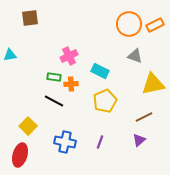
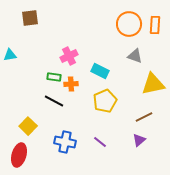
orange rectangle: rotated 60 degrees counterclockwise
purple line: rotated 72 degrees counterclockwise
red ellipse: moved 1 px left
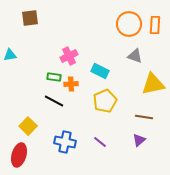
brown line: rotated 36 degrees clockwise
